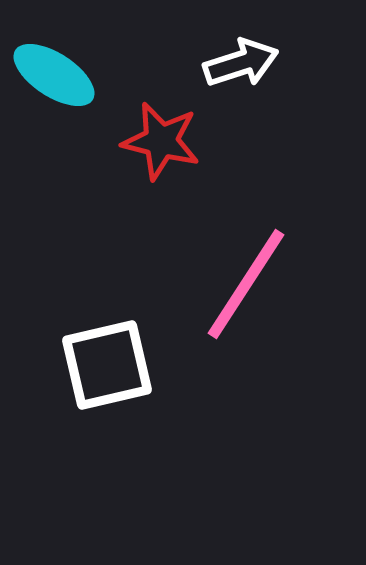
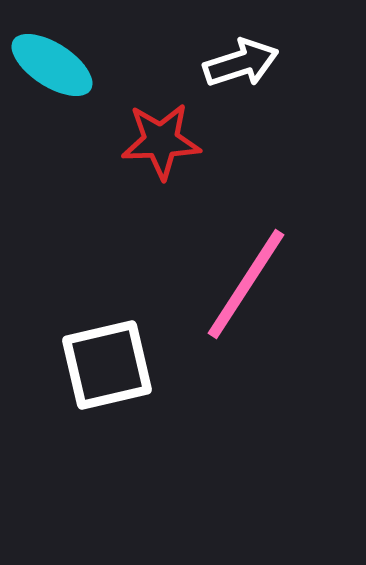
cyan ellipse: moved 2 px left, 10 px up
red star: rotated 16 degrees counterclockwise
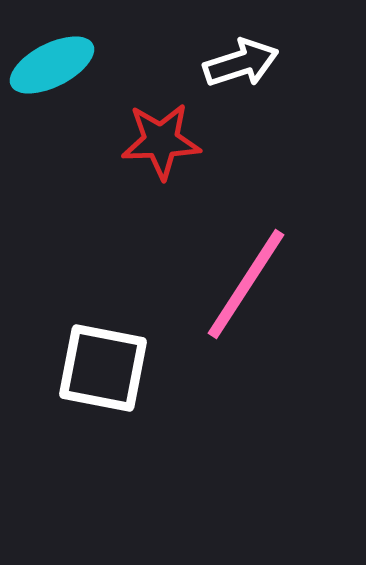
cyan ellipse: rotated 60 degrees counterclockwise
white square: moved 4 px left, 3 px down; rotated 24 degrees clockwise
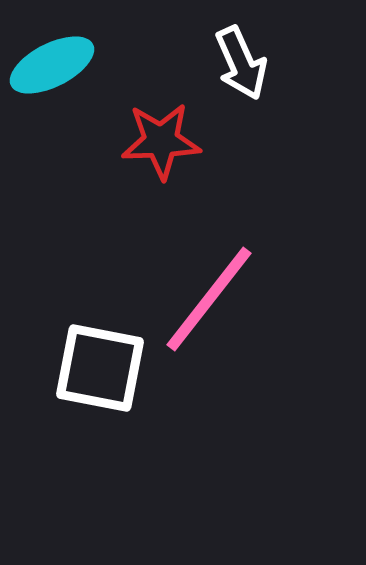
white arrow: rotated 84 degrees clockwise
pink line: moved 37 px left, 15 px down; rotated 5 degrees clockwise
white square: moved 3 px left
